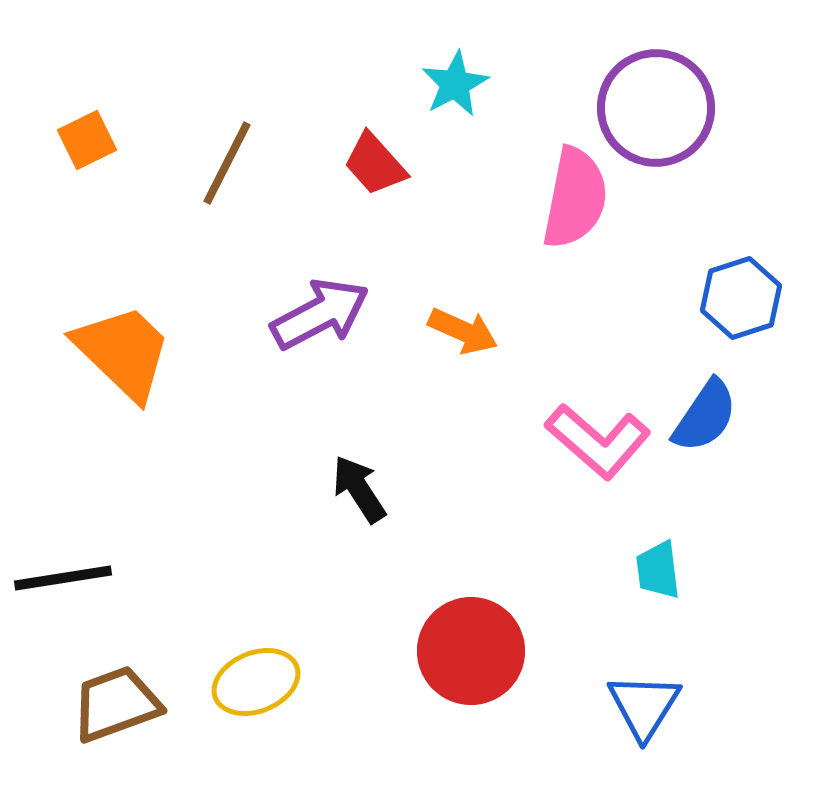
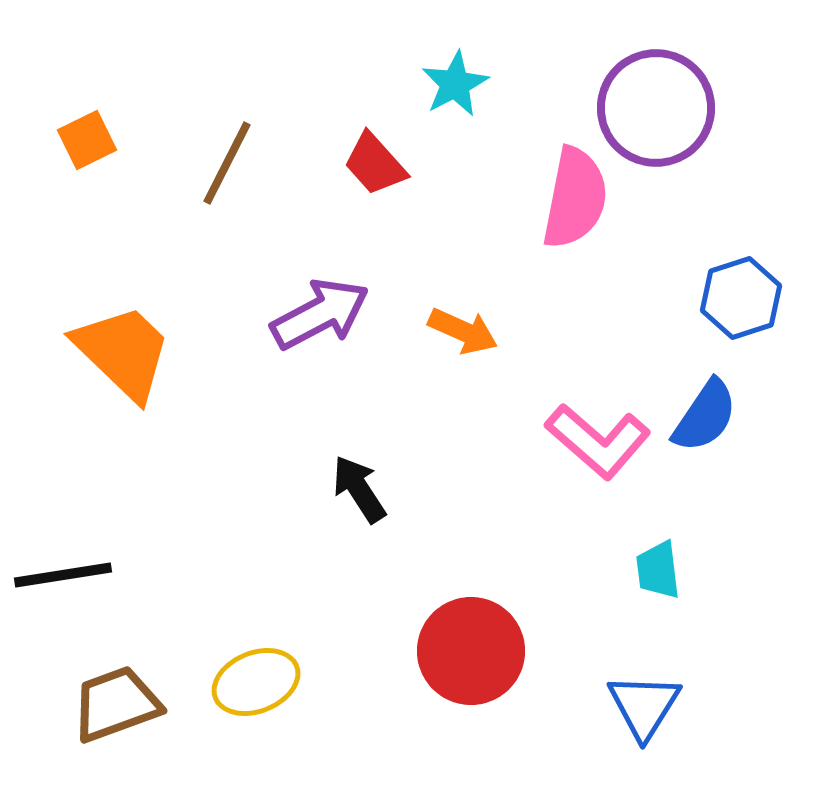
black line: moved 3 px up
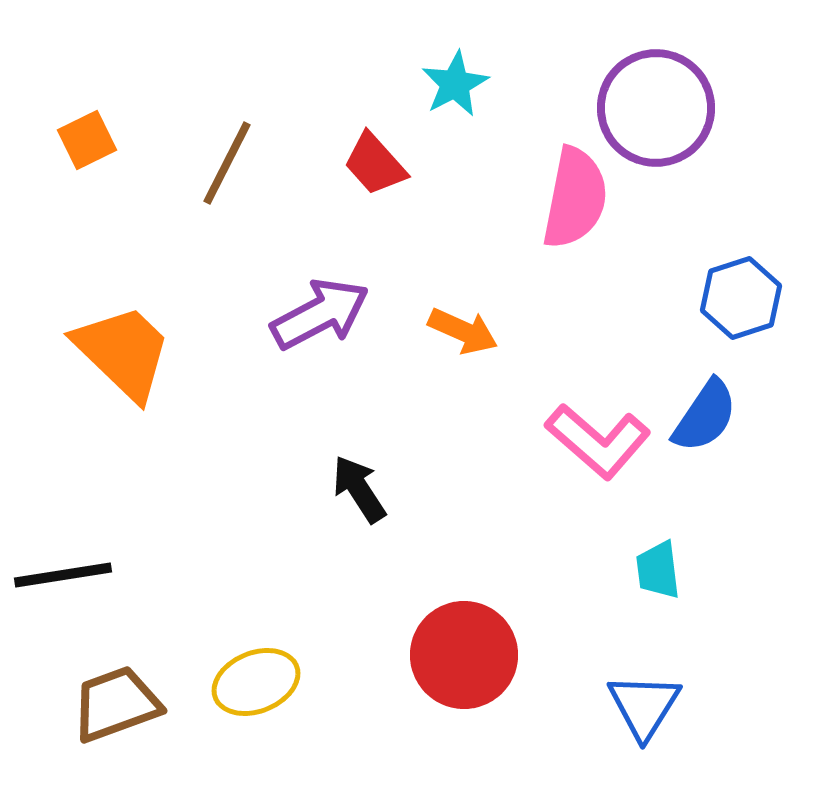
red circle: moved 7 px left, 4 px down
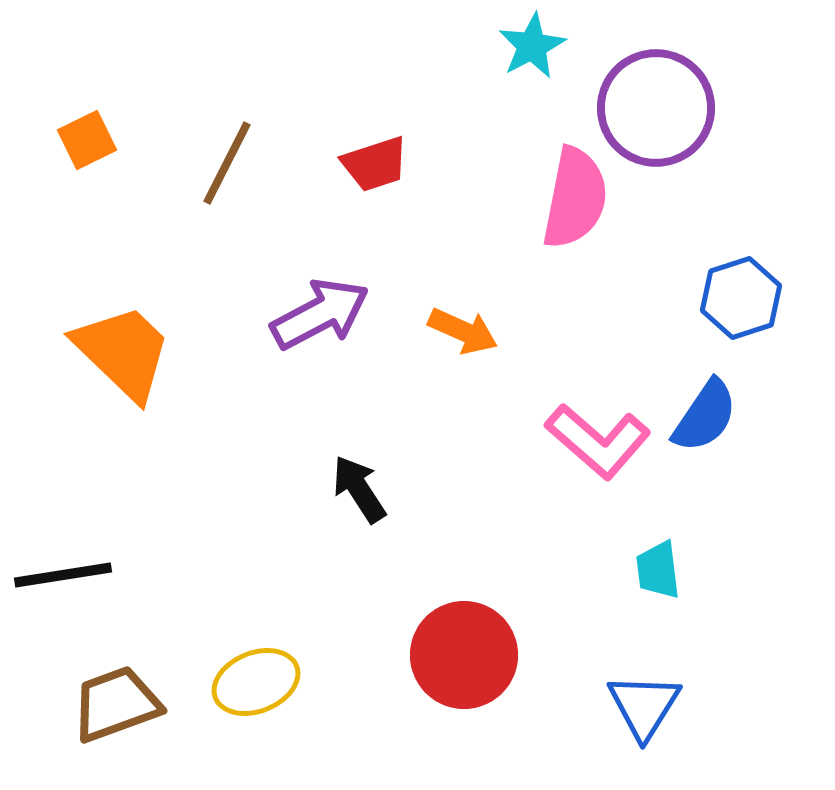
cyan star: moved 77 px right, 38 px up
red trapezoid: rotated 66 degrees counterclockwise
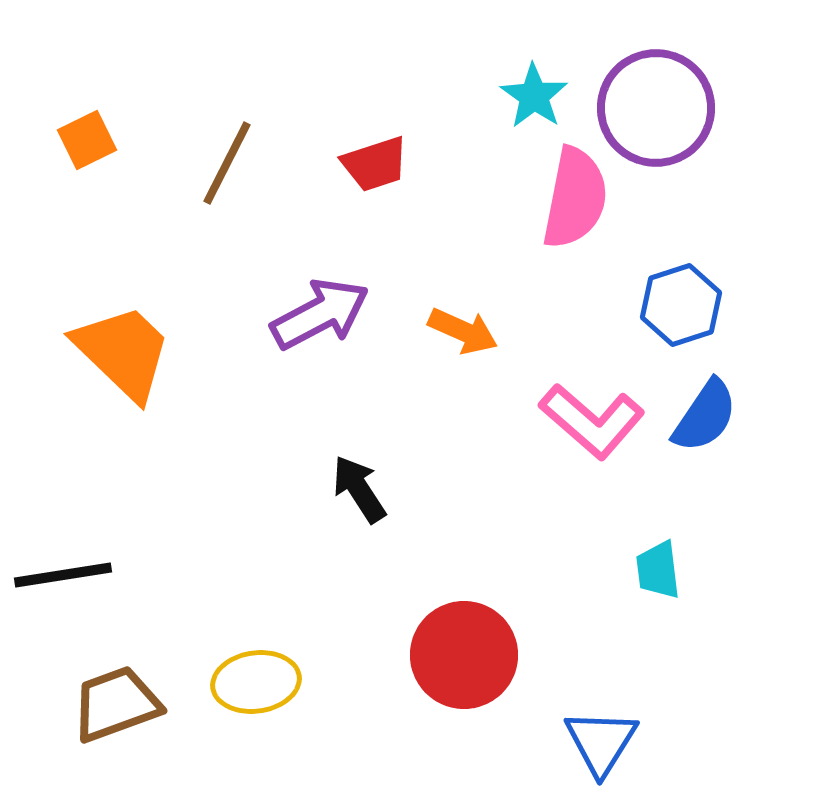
cyan star: moved 2 px right, 50 px down; rotated 10 degrees counterclockwise
blue hexagon: moved 60 px left, 7 px down
pink L-shape: moved 6 px left, 20 px up
yellow ellipse: rotated 14 degrees clockwise
blue triangle: moved 43 px left, 36 px down
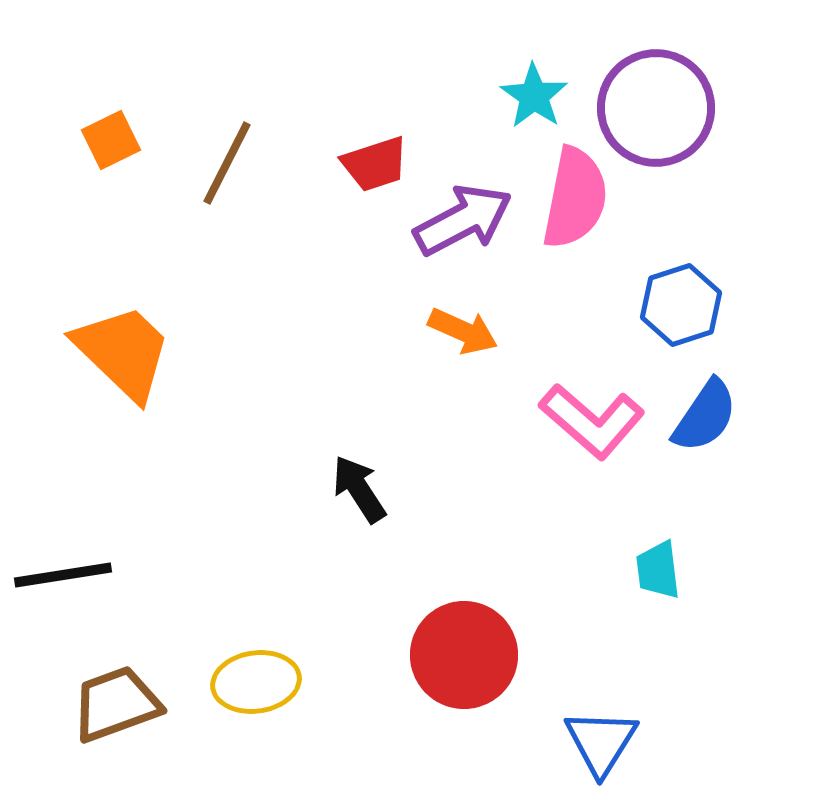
orange square: moved 24 px right
purple arrow: moved 143 px right, 94 px up
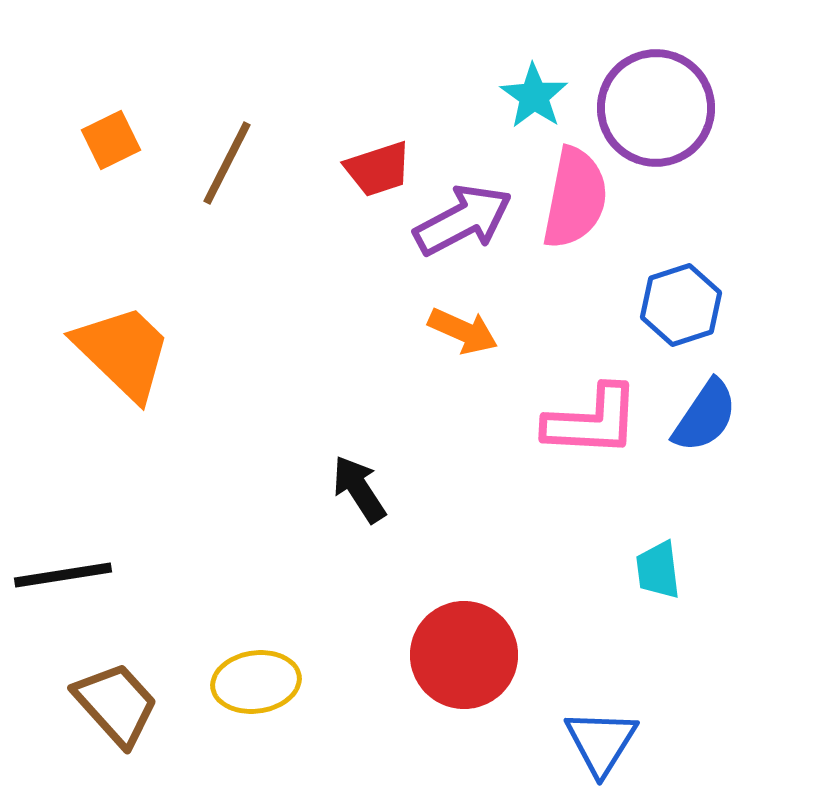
red trapezoid: moved 3 px right, 5 px down
pink L-shape: rotated 38 degrees counterclockwise
brown trapezoid: rotated 68 degrees clockwise
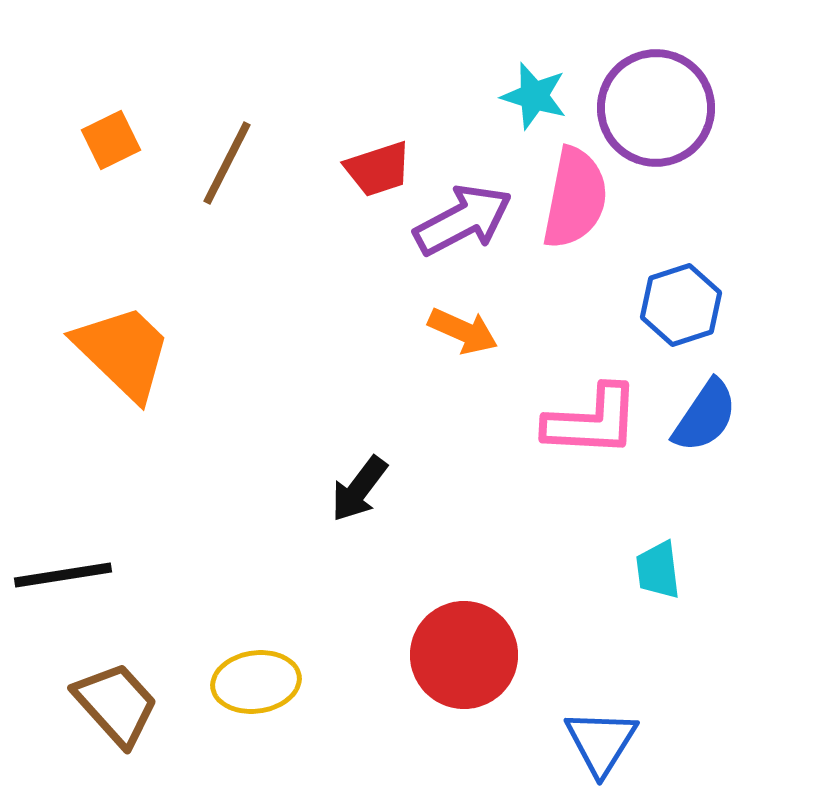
cyan star: rotated 18 degrees counterclockwise
black arrow: rotated 110 degrees counterclockwise
